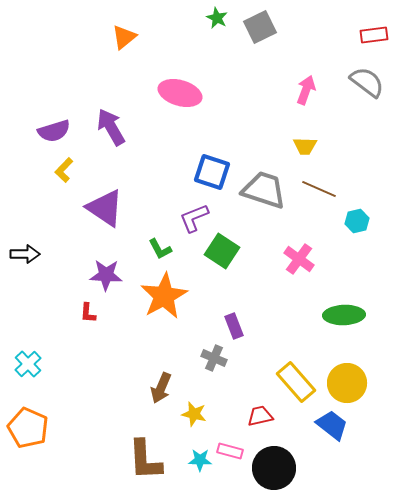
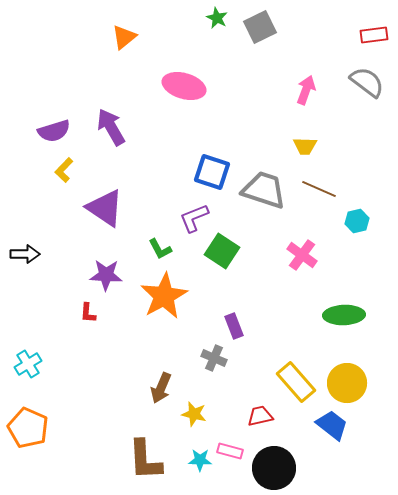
pink ellipse: moved 4 px right, 7 px up
pink cross: moved 3 px right, 4 px up
cyan cross: rotated 12 degrees clockwise
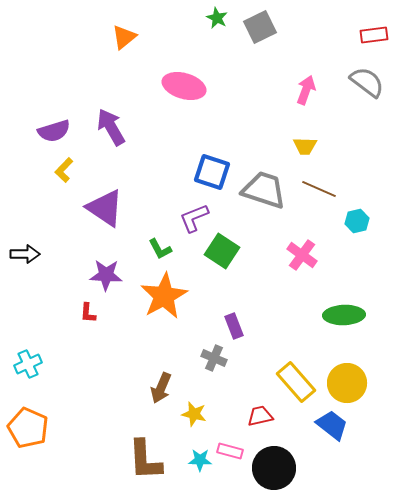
cyan cross: rotated 8 degrees clockwise
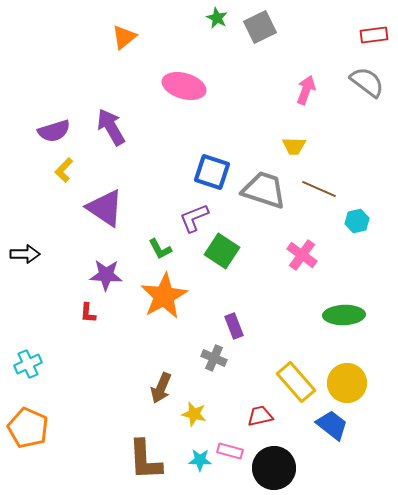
yellow trapezoid: moved 11 px left
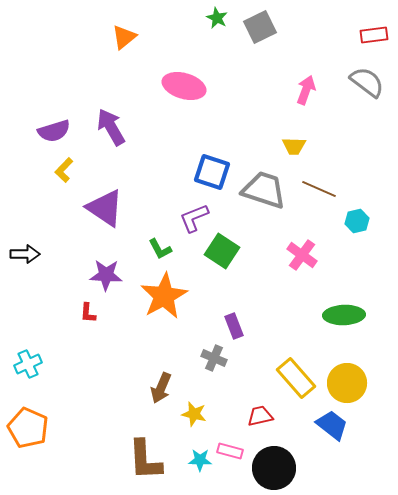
yellow rectangle: moved 4 px up
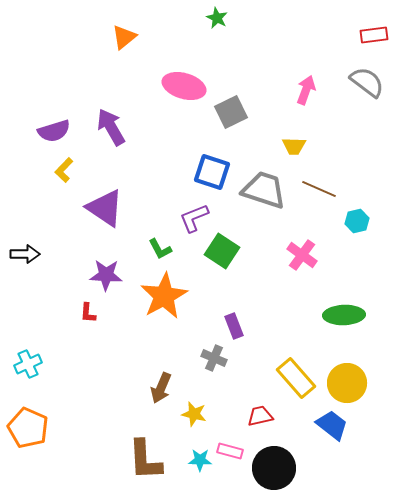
gray square: moved 29 px left, 85 px down
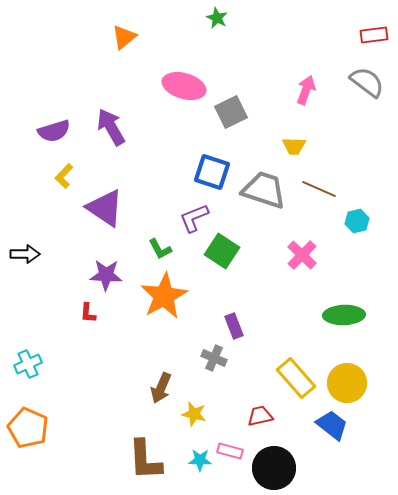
yellow L-shape: moved 6 px down
pink cross: rotated 8 degrees clockwise
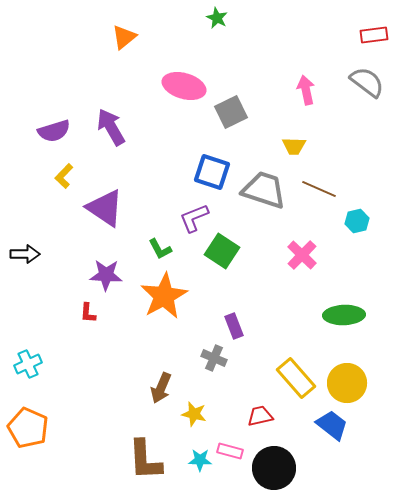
pink arrow: rotated 32 degrees counterclockwise
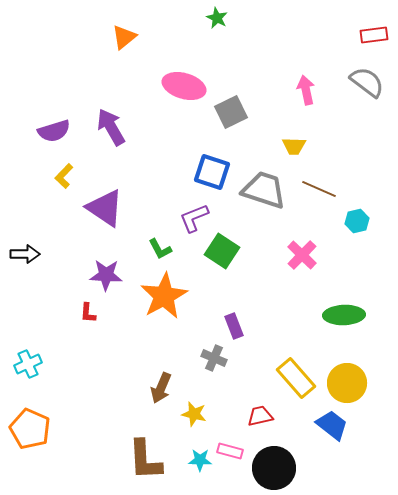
orange pentagon: moved 2 px right, 1 px down
